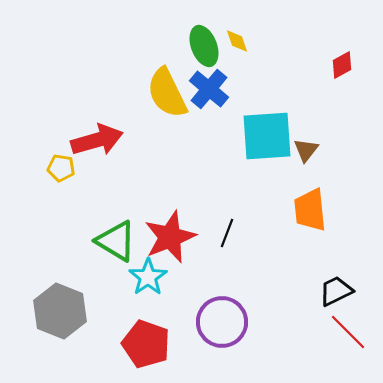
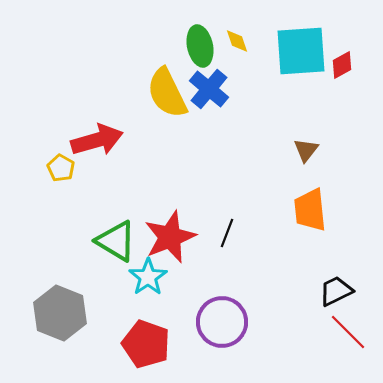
green ellipse: moved 4 px left; rotated 9 degrees clockwise
cyan square: moved 34 px right, 85 px up
yellow pentagon: rotated 20 degrees clockwise
gray hexagon: moved 2 px down
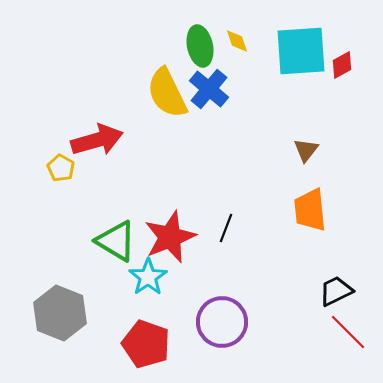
black line: moved 1 px left, 5 px up
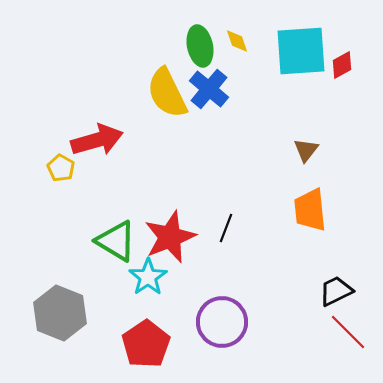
red pentagon: rotated 18 degrees clockwise
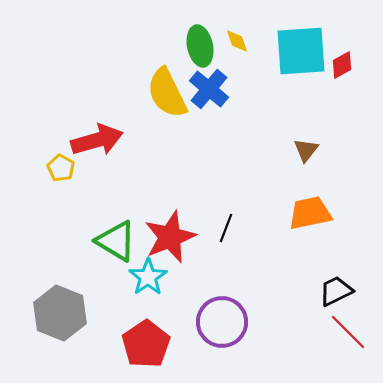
orange trapezoid: moved 3 px down; rotated 84 degrees clockwise
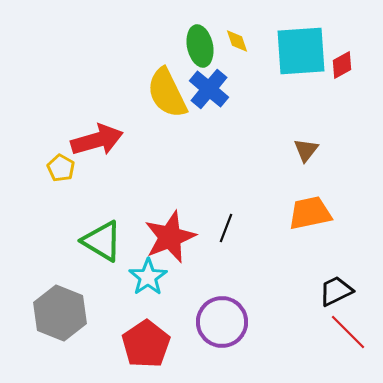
green triangle: moved 14 px left
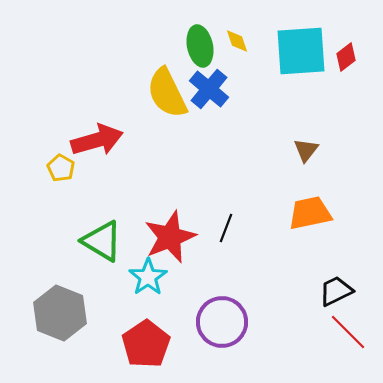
red diamond: moved 4 px right, 8 px up; rotated 8 degrees counterclockwise
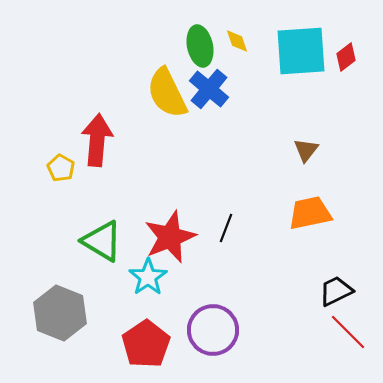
red arrow: rotated 69 degrees counterclockwise
purple circle: moved 9 px left, 8 px down
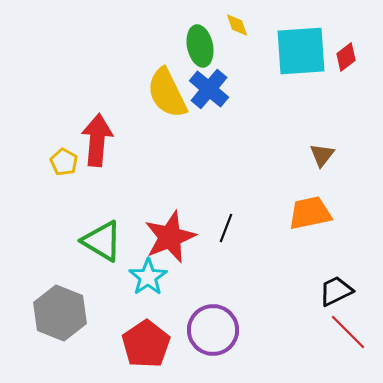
yellow diamond: moved 16 px up
brown triangle: moved 16 px right, 5 px down
yellow pentagon: moved 3 px right, 6 px up
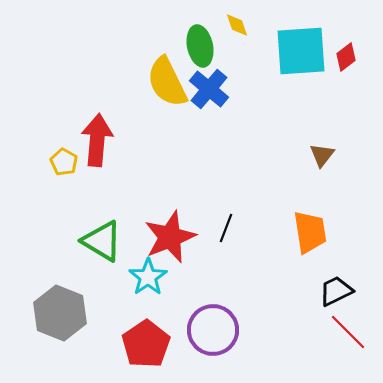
yellow semicircle: moved 11 px up
orange trapezoid: moved 19 px down; rotated 93 degrees clockwise
